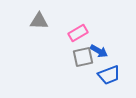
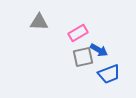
gray triangle: moved 1 px down
blue arrow: moved 1 px up
blue trapezoid: moved 1 px up
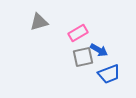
gray triangle: rotated 18 degrees counterclockwise
